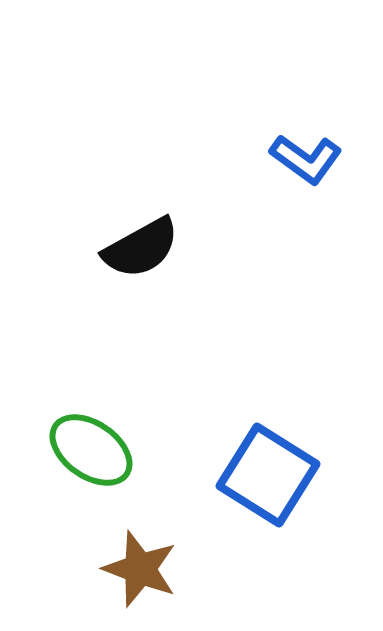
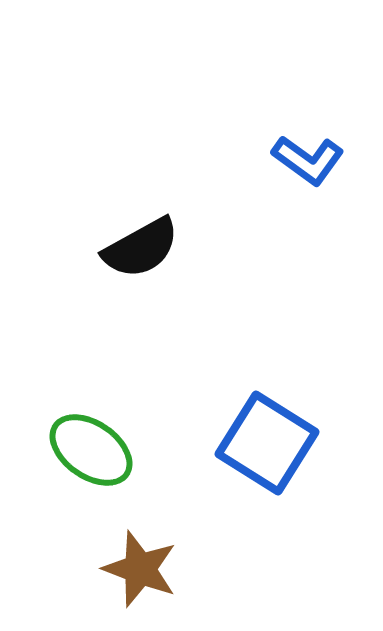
blue L-shape: moved 2 px right, 1 px down
blue square: moved 1 px left, 32 px up
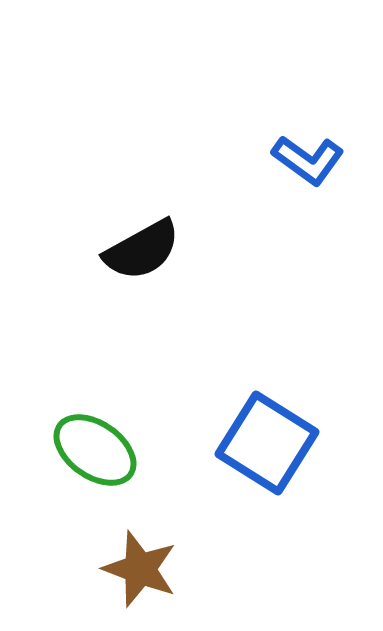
black semicircle: moved 1 px right, 2 px down
green ellipse: moved 4 px right
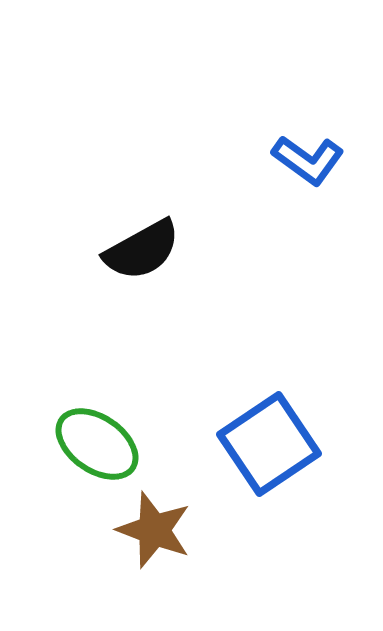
blue square: moved 2 px right, 1 px down; rotated 24 degrees clockwise
green ellipse: moved 2 px right, 6 px up
brown star: moved 14 px right, 39 px up
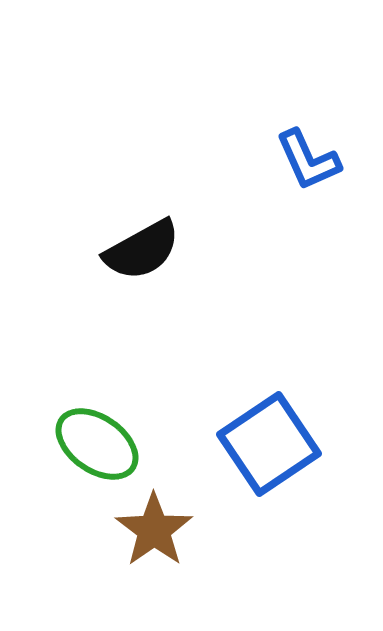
blue L-shape: rotated 30 degrees clockwise
brown star: rotated 16 degrees clockwise
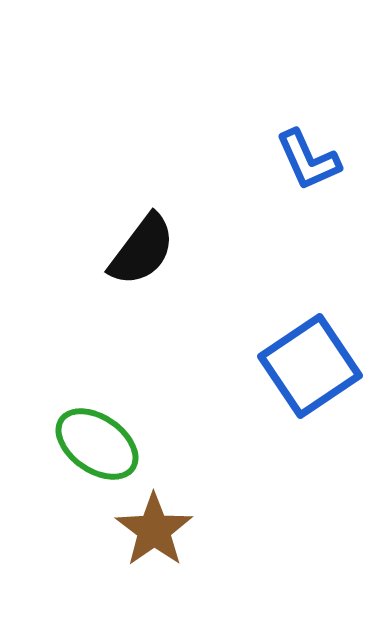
black semicircle: rotated 24 degrees counterclockwise
blue square: moved 41 px right, 78 px up
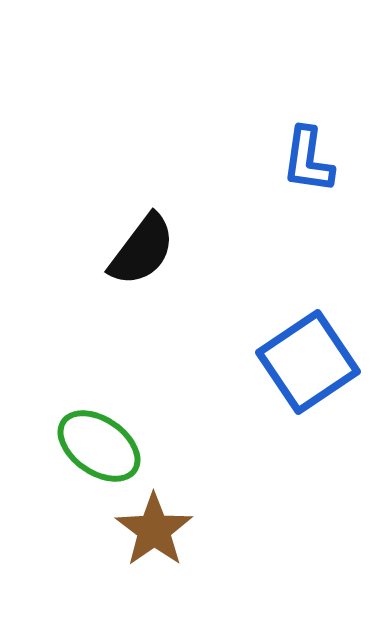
blue L-shape: rotated 32 degrees clockwise
blue square: moved 2 px left, 4 px up
green ellipse: moved 2 px right, 2 px down
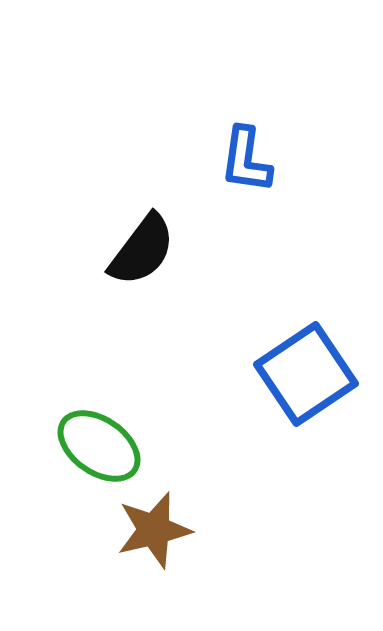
blue L-shape: moved 62 px left
blue square: moved 2 px left, 12 px down
brown star: rotated 22 degrees clockwise
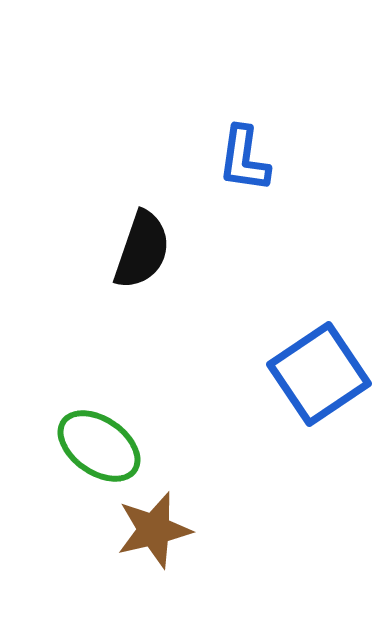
blue L-shape: moved 2 px left, 1 px up
black semicircle: rotated 18 degrees counterclockwise
blue square: moved 13 px right
